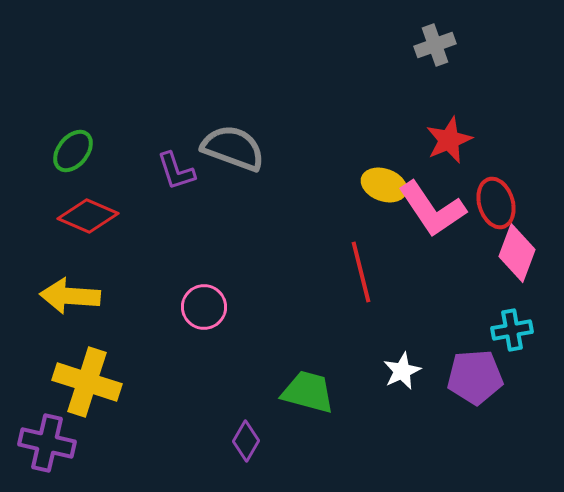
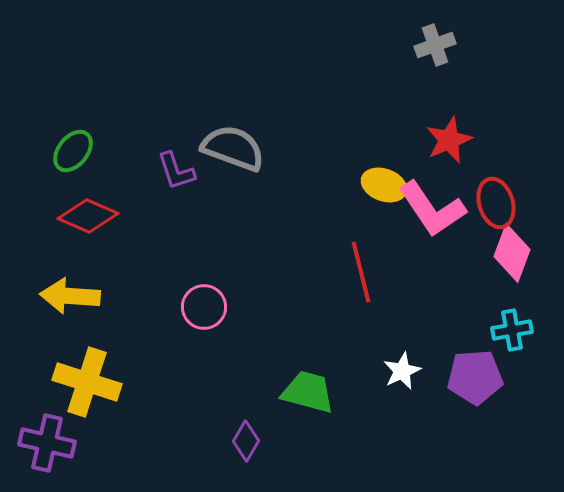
pink diamond: moved 5 px left
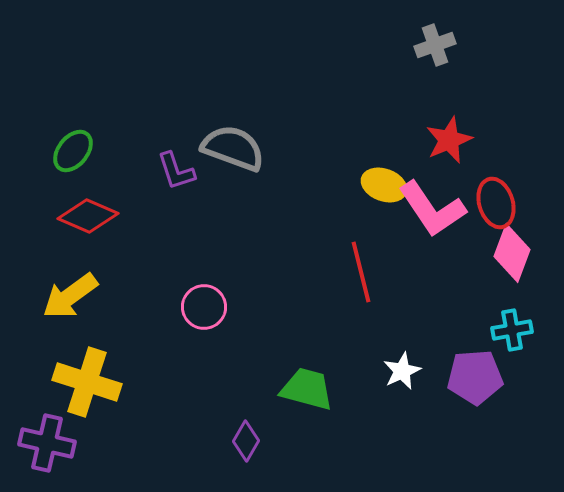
yellow arrow: rotated 40 degrees counterclockwise
green trapezoid: moved 1 px left, 3 px up
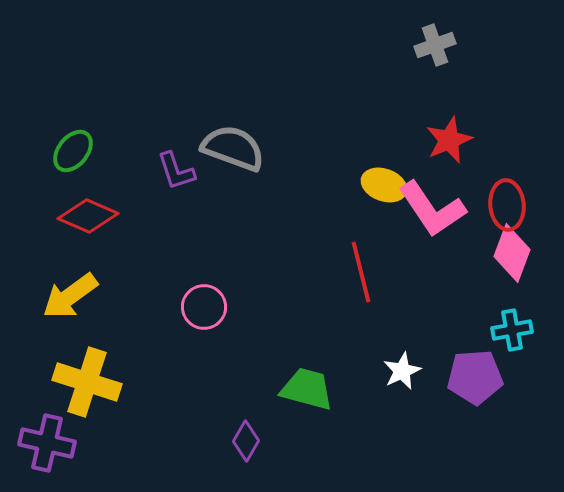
red ellipse: moved 11 px right, 2 px down; rotated 12 degrees clockwise
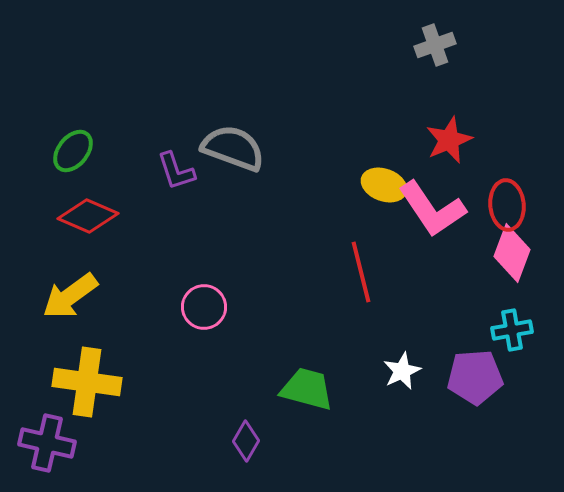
yellow cross: rotated 10 degrees counterclockwise
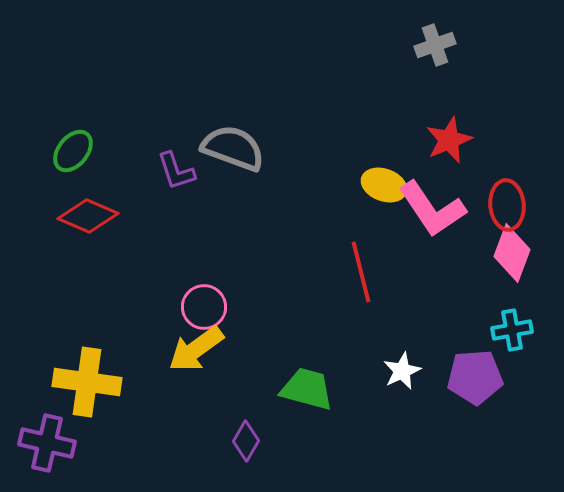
yellow arrow: moved 126 px right, 53 px down
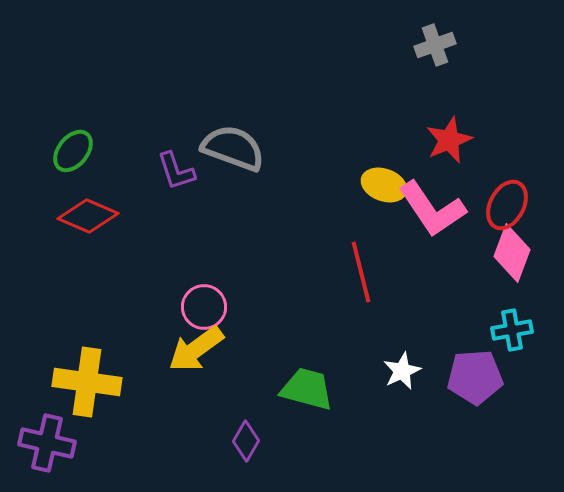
red ellipse: rotated 33 degrees clockwise
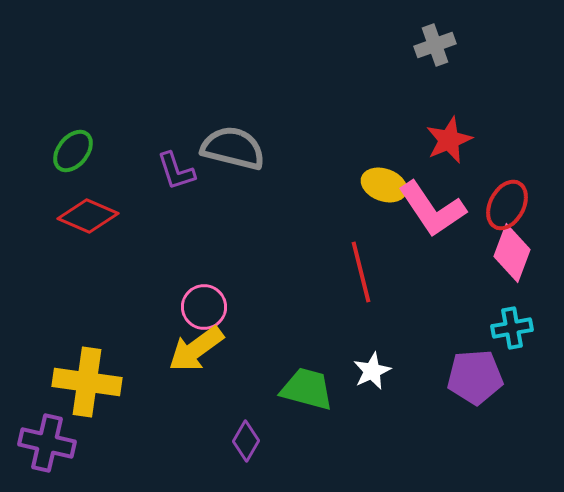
gray semicircle: rotated 6 degrees counterclockwise
cyan cross: moved 2 px up
white star: moved 30 px left
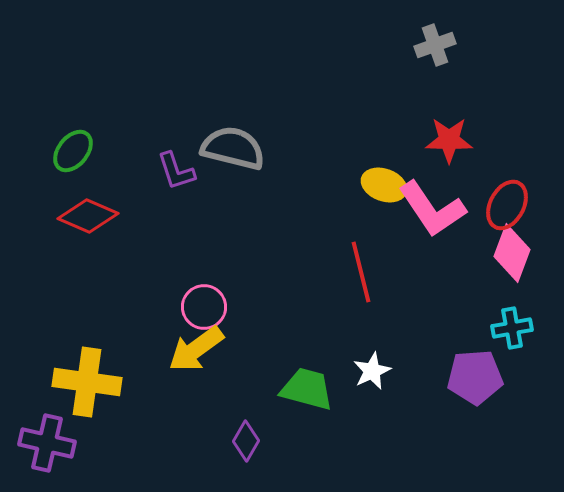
red star: rotated 24 degrees clockwise
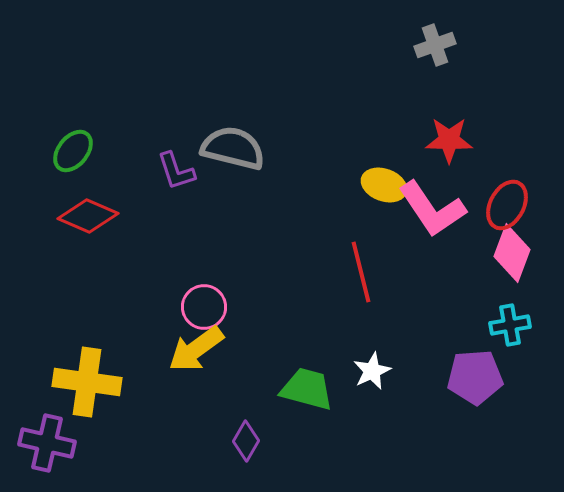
cyan cross: moved 2 px left, 3 px up
